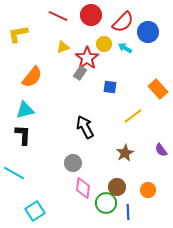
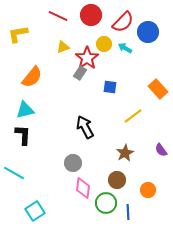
brown circle: moved 7 px up
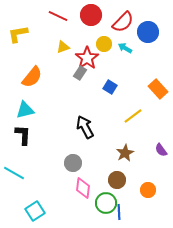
blue square: rotated 24 degrees clockwise
blue line: moved 9 px left
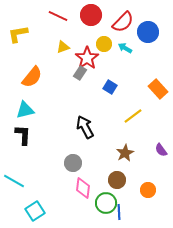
cyan line: moved 8 px down
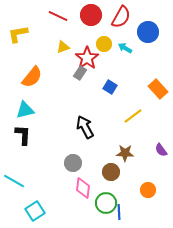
red semicircle: moved 2 px left, 5 px up; rotated 15 degrees counterclockwise
brown star: rotated 30 degrees clockwise
brown circle: moved 6 px left, 8 px up
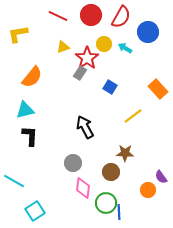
black L-shape: moved 7 px right, 1 px down
purple semicircle: moved 27 px down
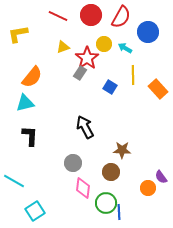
cyan triangle: moved 7 px up
yellow line: moved 41 px up; rotated 54 degrees counterclockwise
brown star: moved 3 px left, 3 px up
orange circle: moved 2 px up
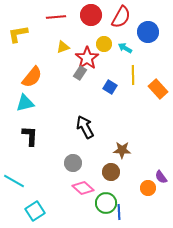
red line: moved 2 px left, 1 px down; rotated 30 degrees counterclockwise
pink diamond: rotated 55 degrees counterclockwise
